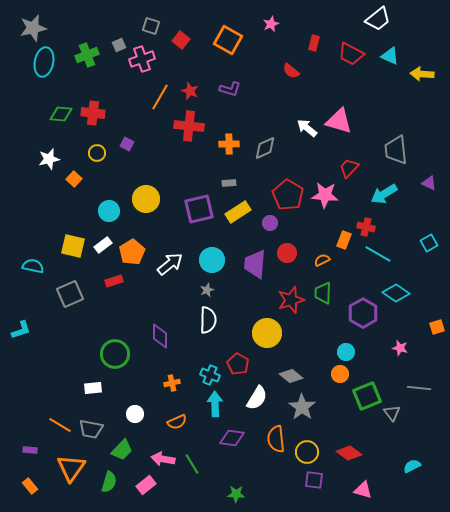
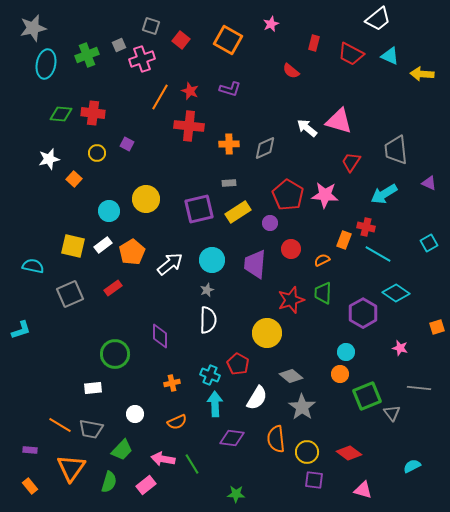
cyan ellipse at (44, 62): moved 2 px right, 2 px down
red trapezoid at (349, 168): moved 2 px right, 6 px up; rotated 10 degrees counterclockwise
red circle at (287, 253): moved 4 px right, 4 px up
red rectangle at (114, 281): moved 1 px left, 7 px down; rotated 18 degrees counterclockwise
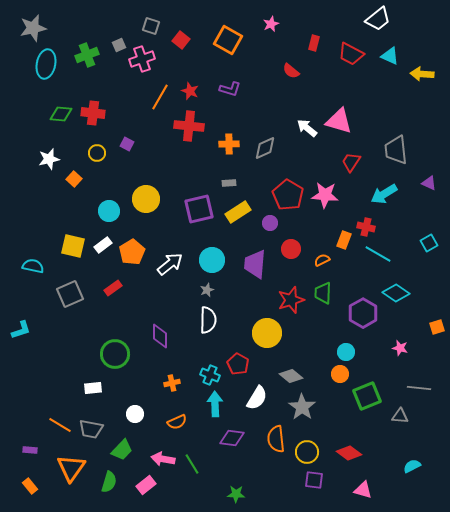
gray triangle at (392, 413): moved 8 px right, 3 px down; rotated 48 degrees counterclockwise
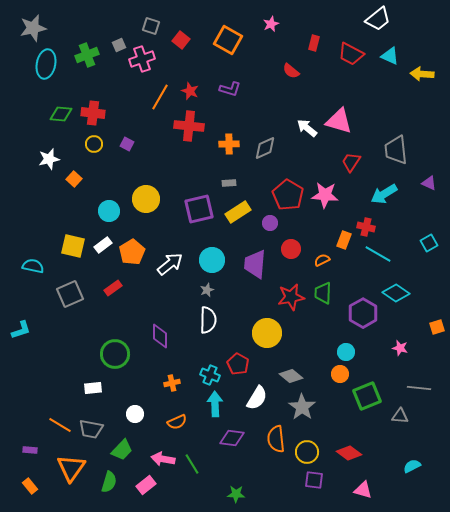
yellow circle at (97, 153): moved 3 px left, 9 px up
red star at (291, 300): moved 3 px up; rotated 8 degrees clockwise
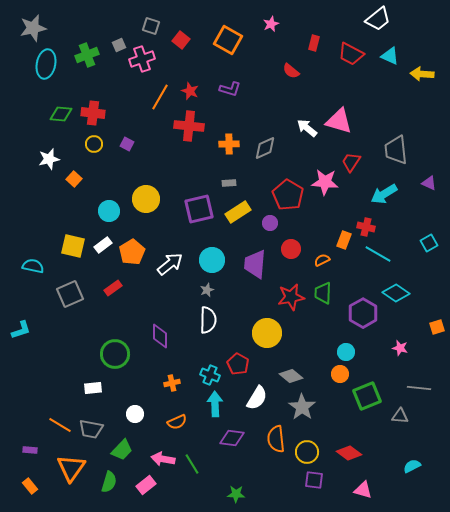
pink star at (325, 195): moved 13 px up
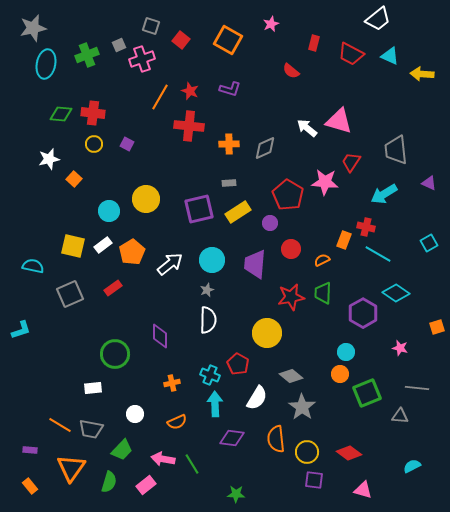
gray line at (419, 388): moved 2 px left
green square at (367, 396): moved 3 px up
